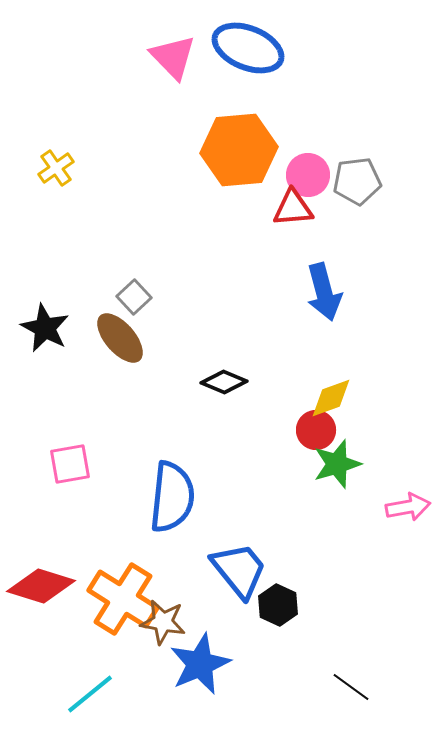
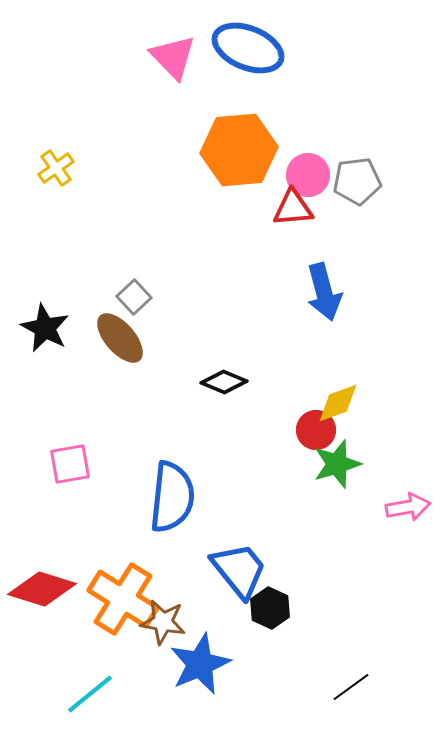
yellow diamond: moved 7 px right, 5 px down
red diamond: moved 1 px right, 3 px down
black hexagon: moved 8 px left, 3 px down
black line: rotated 72 degrees counterclockwise
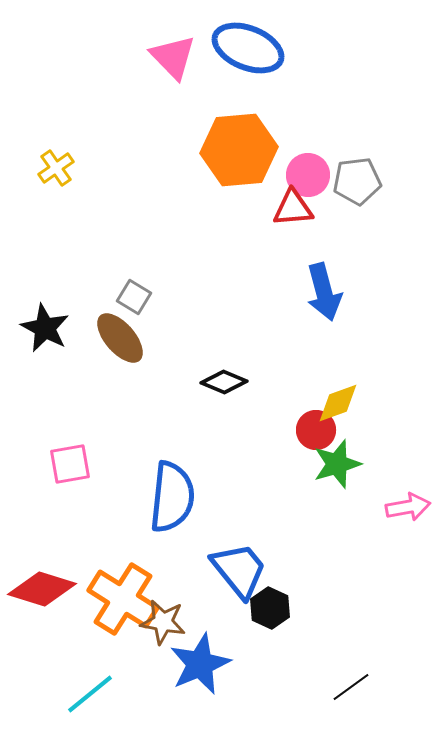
gray square: rotated 16 degrees counterclockwise
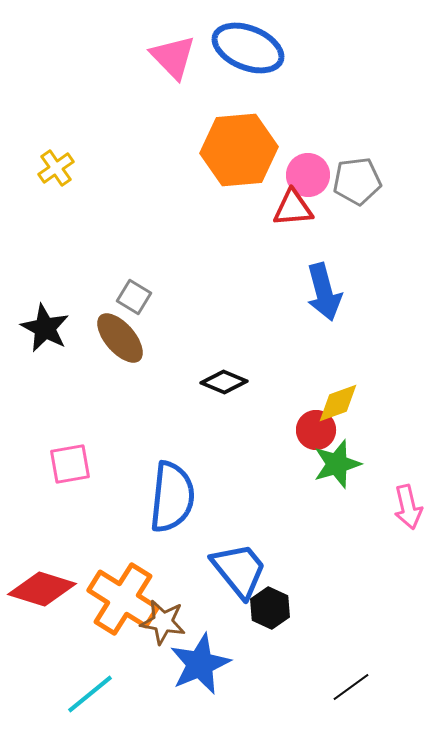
pink arrow: rotated 87 degrees clockwise
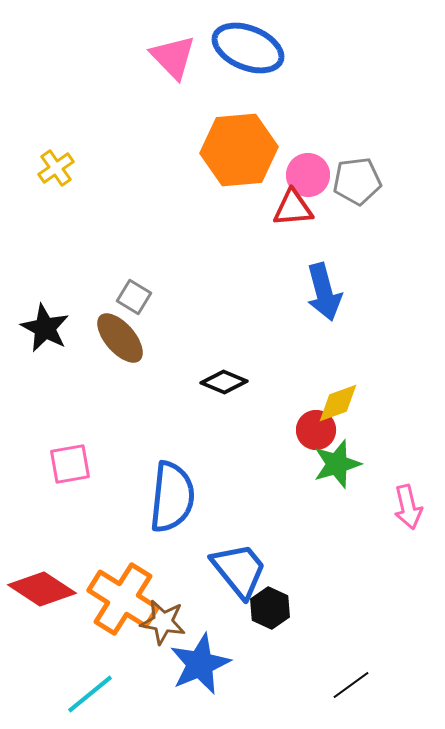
red diamond: rotated 16 degrees clockwise
black line: moved 2 px up
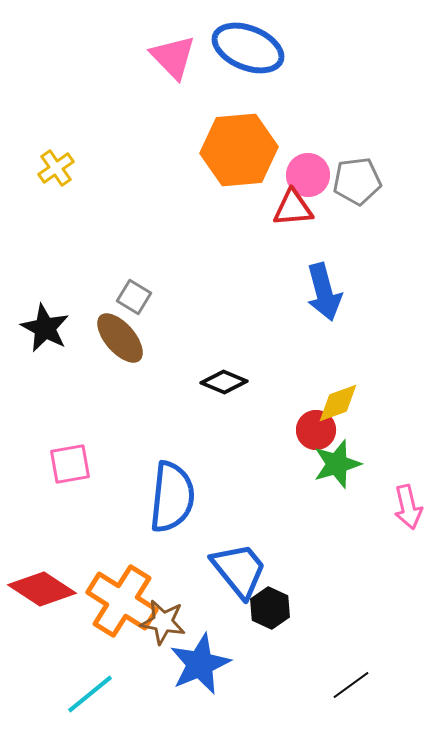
orange cross: moved 1 px left, 2 px down
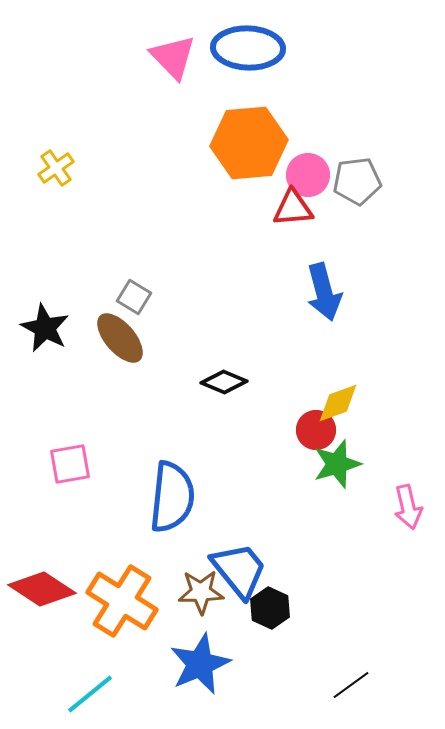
blue ellipse: rotated 20 degrees counterclockwise
orange hexagon: moved 10 px right, 7 px up
brown star: moved 38 px right, 30 px up; rotated 12 degrees counterclockwise
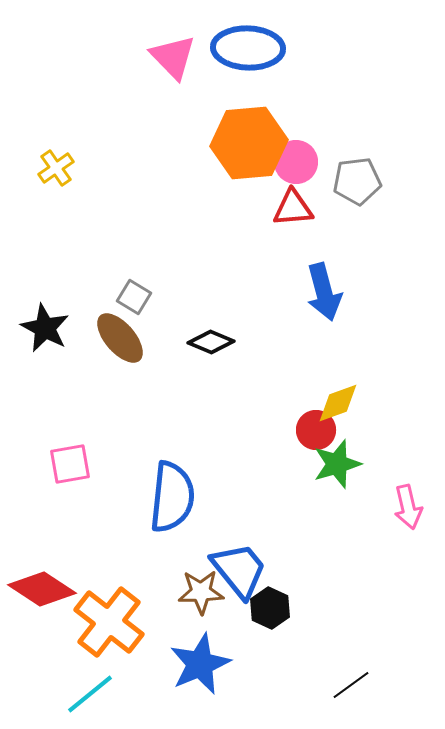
pink circle: moved 12 px left, 13 px up
black diamond: moved 13 px left, 40 px up
orange cross: moved 13 px left, 21 px down; rotated 6 degrees clockwise
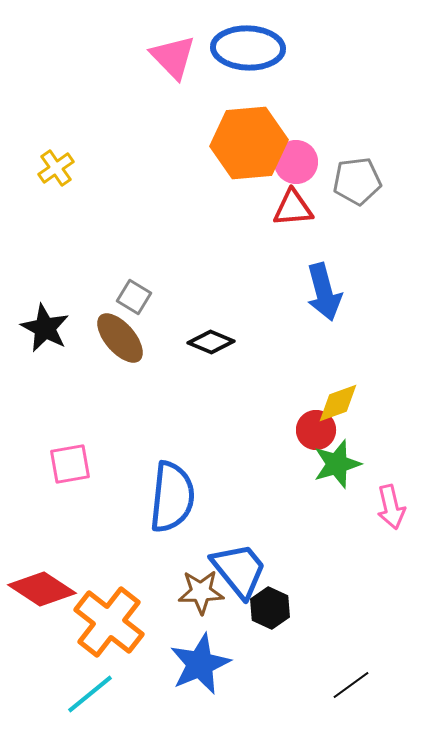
pink arrow: moved 17 px left
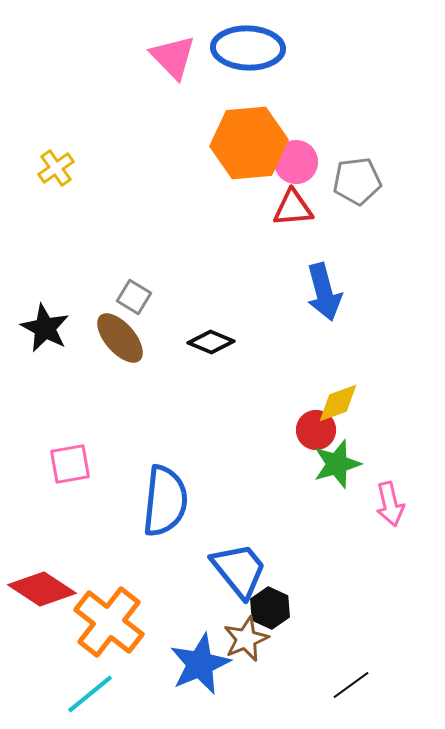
blue semicircle: moved 7 px left, 4 px down
pink arrow: moved 1 px left, 3 px up
brown star: moved 45 px right, 47 px down; rotated 21 degrees counterclockwise
